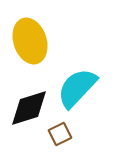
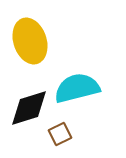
cyan semicircle: rotated 33 degrees clockwise
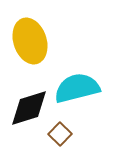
brown square: rotated 20 degrees counterclockwise
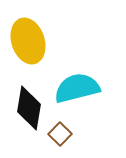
yellow ellipse: moved 2 px left
black diamond: rotated 63 degrees counterclockwise
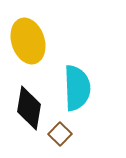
cyan semicircle: rotated 102 degrees clockwise
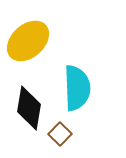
yellow ellipse: rotated 66 degrees clockwise
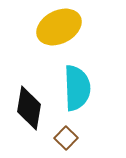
yellow ellipse: moved 31 px right, 14 px up; rotated 15 degrees clockwise
brown square: moved 6 px right, 4 px down
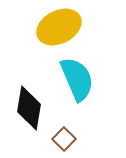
cyan semicircle: moved 9 px up; rotated 21 degrees counterclockwise
brown square: moved 2 px left, 1 px down
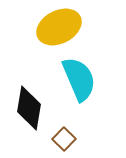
cyan semicircle: moved 2 px right
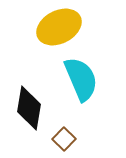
cyan semicircle: moved 2 px right
